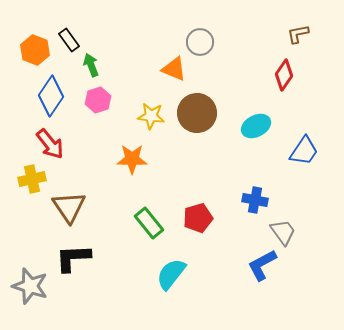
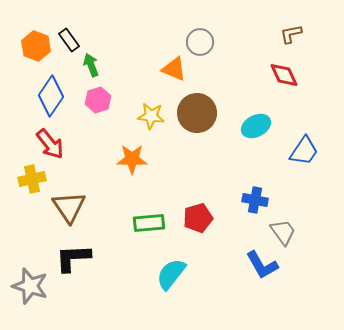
brown L-shape: moved 7 px left
orange hexagon: moved 1 px right, 4 px up
red diamond: rotated 60 degrees counterclockwise
green rectangle: rotated 56 degrees counterclockwise
blue L-shape: rotated 92 degrees counterclockwise
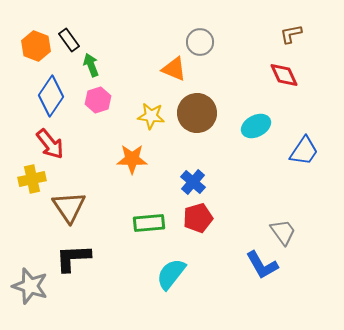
blue cross: moved 62 px left, 18 px up; rotated 30 degrees clockwise
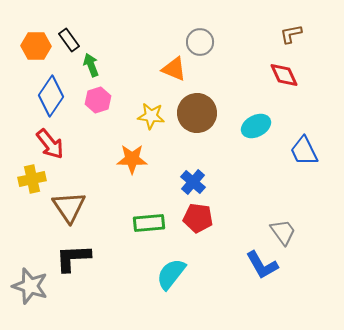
orange hexagon: rotated 20 degrees counterclockwise
blue trapezoid: rotated 120 degrees clockwise
red pentagon: rotated 24 degrees clockwise
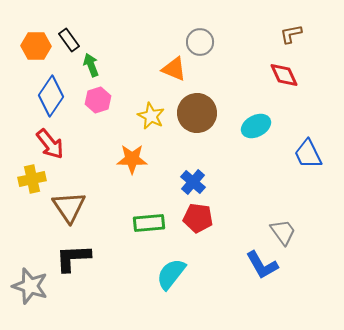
yellow star: rotated 20 degrees clockwise
blue trapezoid: moved 4 px right, 3 px down
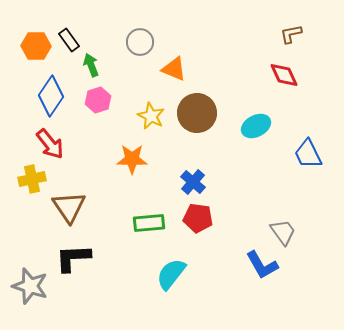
gray circle: moved 60 px left
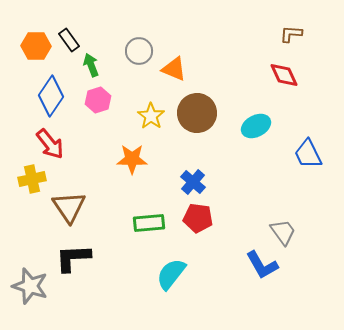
brown L-shape: rotated 15 degrees clockwise
gray circle: moved 1 px left, 9 px down
yellow star: rotated 8 degrees clockwise
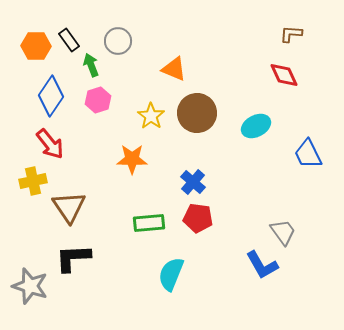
gray circle: moved 21 px left, 10 px up
yellow cross: moved 1 px right, 2 px down
cyan semicircle: rotated 16 degrees counterclockwise
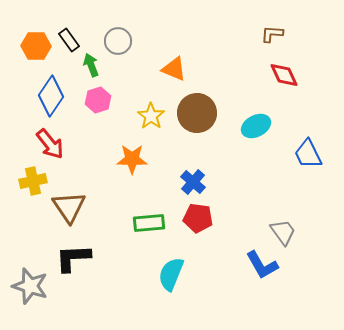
brown L-shape: moved 19 px left
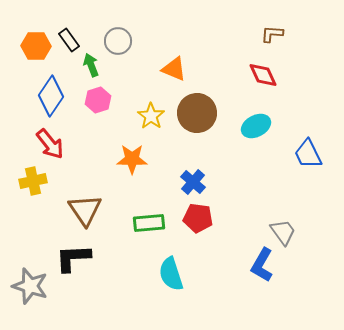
red diamond: moved 21 px left
brown triangle: moved 16 px right, 3 px down
blue L-shape: rotated 60 degrees clockwise
cyan semicircle: rotated 40 degrees counterclockwise
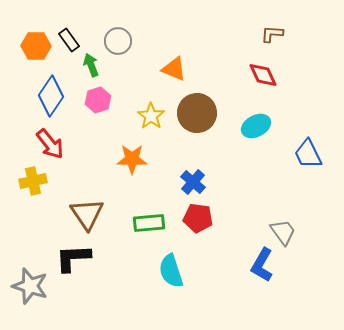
brown triangle: moved 2 px right, 4 px down
cyan semicircle: moved 3 px up
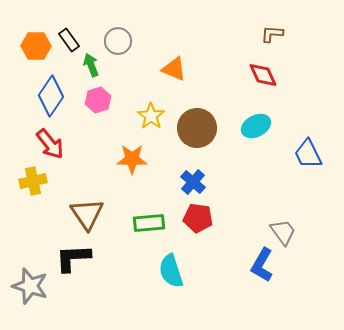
brown circle: moved 15 px down
